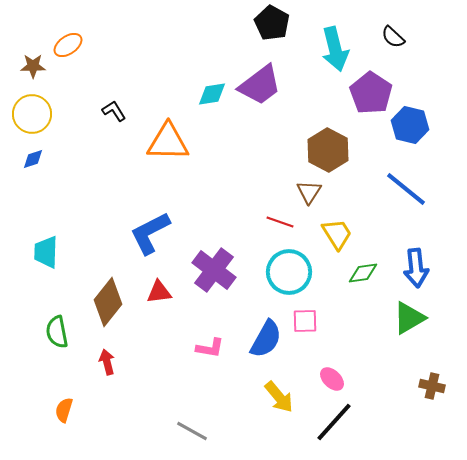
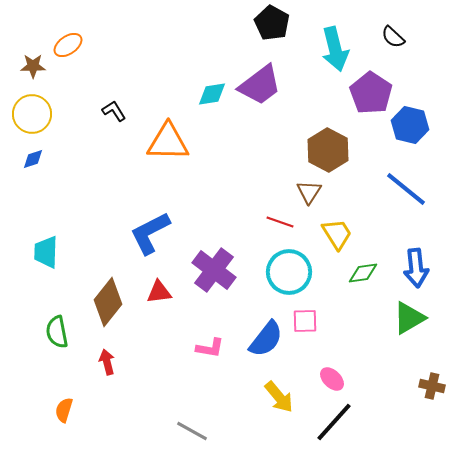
blue semicircle: rotated 9 degrees clockwise
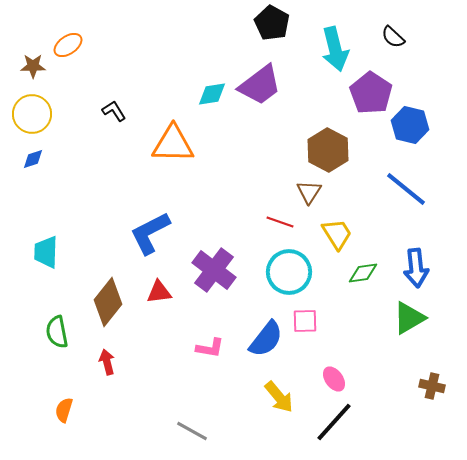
orange triangle: moved 5 px right, 2 px down
pink ellipse: moved 2 px right; rotated 10 degrees clockwise
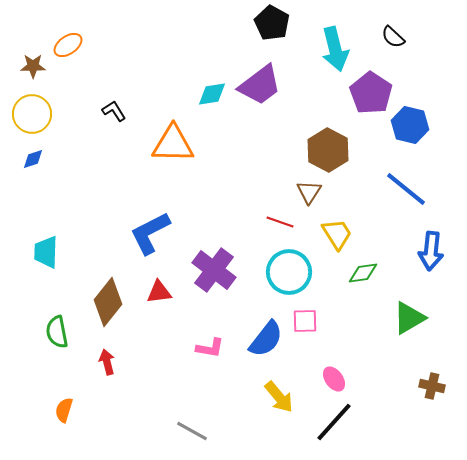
blue arrow: moved 15 px right, 17 px up; rotated 12 degrees clockwise
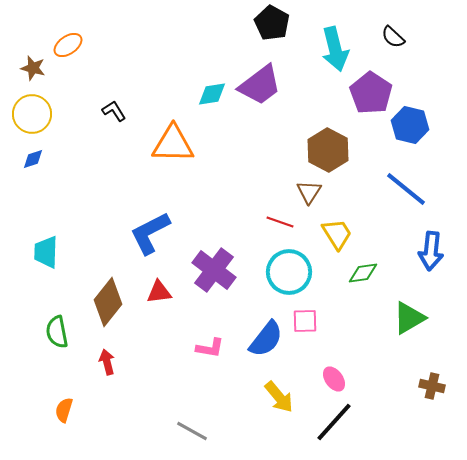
brown star: moved 2 px down; rotated 15 degrees clockwise
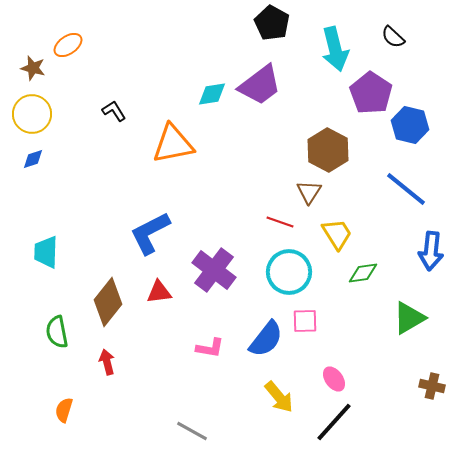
orange triangle: rotated 12 degrees counterclockwise
